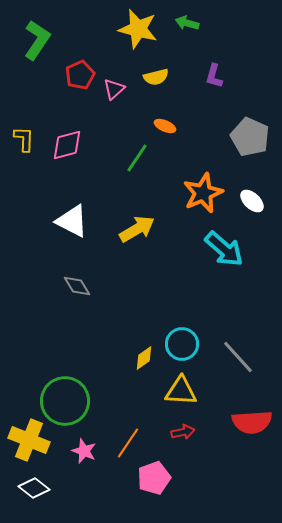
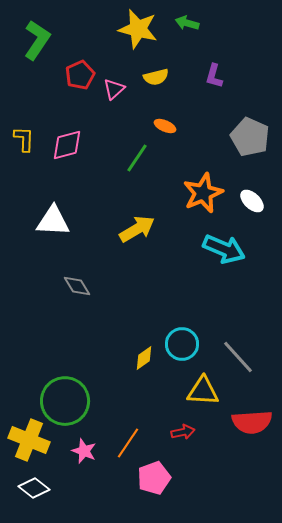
white triangle: moved 19 px left; rotated 24 degrees counterclockwise
cyan arrow: rotated 18 degrees counterclockwise
yellow triangle: moved 22 px right
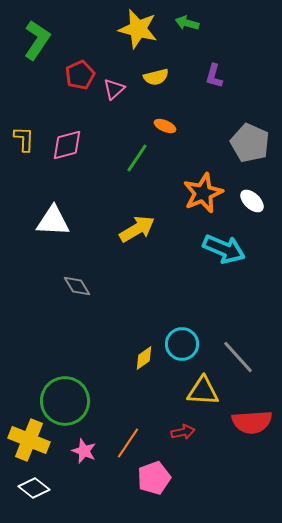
gray pentagon: moved 6 px down
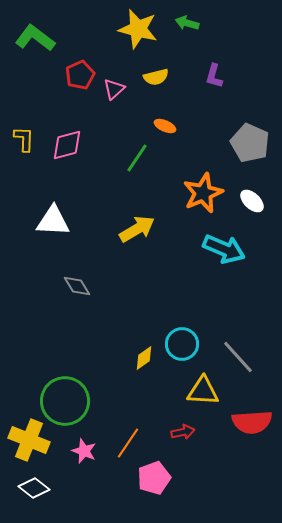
green L-shape: moved 2 px left, 2 px up; rotated 87 degrees counterclockwise
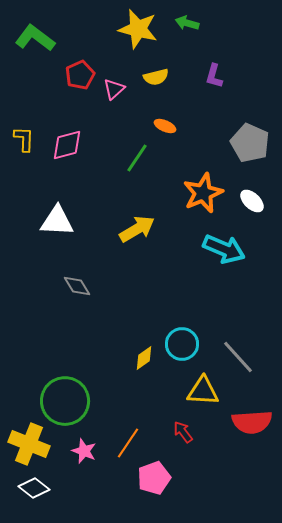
white triangle: moved 4 px right
red arrow: rotated 115 degrees counterclockwise
yellow cross: moved 4 px down
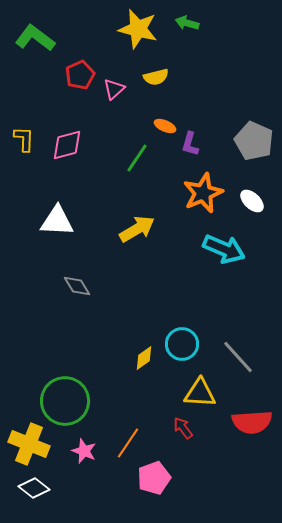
purple L-shape: moved 24 px left, 68 px down
gray pentagon: moved 4 px right, 2 px up
yellow triangle: moved 3 px left, 2 px down
red arrow: moved 4 px up
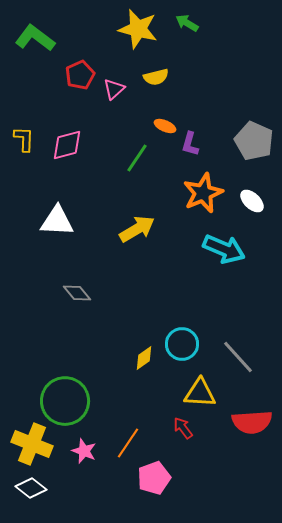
green arrow: rotated 15 degrees clockwise
gray diamond: moved 7 px down; rotated 8 degrees counterclockwise
yellow cross: moved 3 px right
white diamond: moved 3 px left
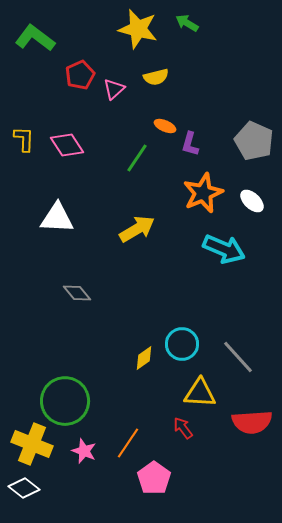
pink diamond: rotated 72 degrees clockwise
white triangle: moved 3 px up
pink pentagon: rotated 16 degrees counterclockwise
white diamond: moved 7 px left
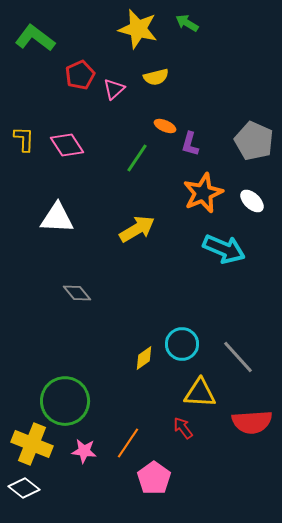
pink star: rotated 15 degrees counterclockwise
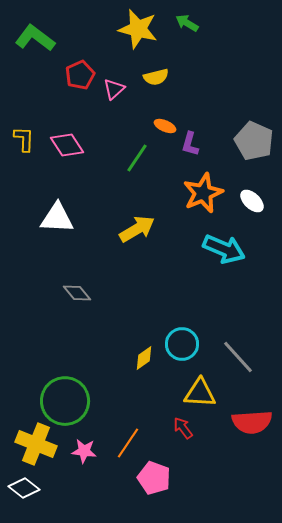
yellow cross: moved 4 px right
pink pentagon: rotated 16 degrees counterclockwise
